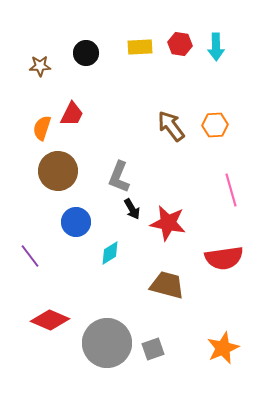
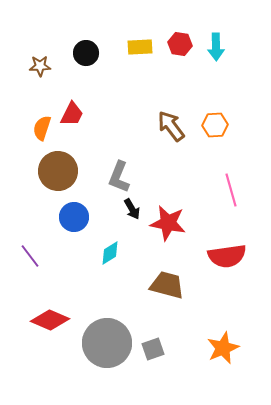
blue circle: moved 2 px left, 5 px up
red semicircle: moved 3 px right, 2 px up
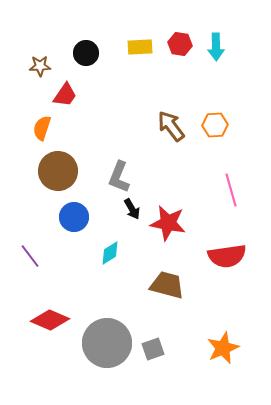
red trapezoid: moved 7 px left, 19 px up; rotated 8 degrees clockwise
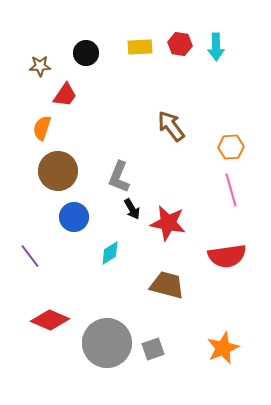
orange hexagon: moved 16 px right, 22 px down
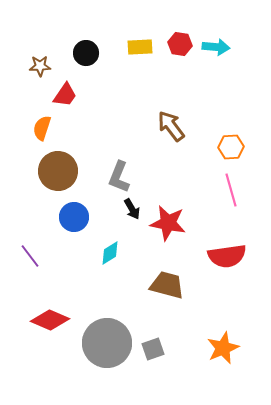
cyan arrow: rotated 84 degrees counterclockwise
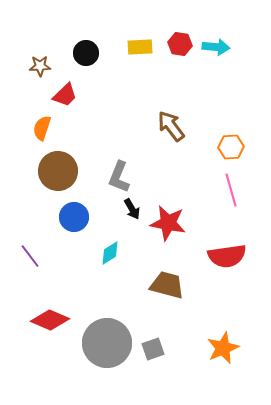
red trapezoid: rotated 12 degrees clockwise
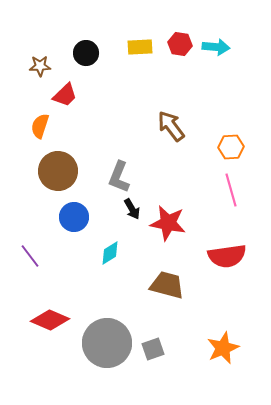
orange semicircle: moved 2 px left, 2 px up
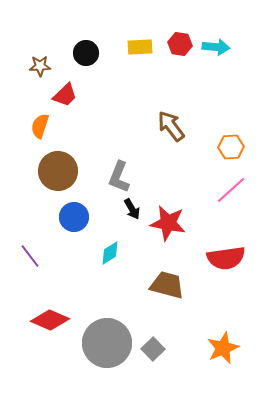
pink line: rotated 64 degrees clockwise
red semicircle: moved 1 px left, 2 px down
gray square: rotated 25 degrees counterclockwise
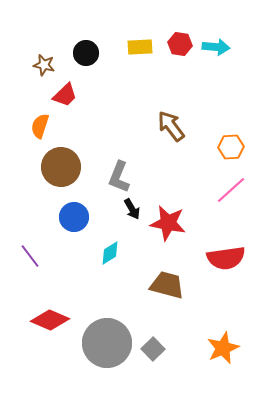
brown star: moved 4 px right, 1 px up; rotated 15 degrees clockwise
brown circle: moved 3 px right, 4 px up
